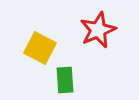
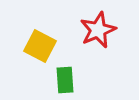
yellow square: moved 2 px up
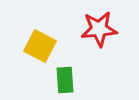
red star: moved 1 px right, 1 px up; rotated 18 degrees clockwise
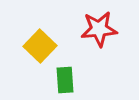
yellow square: rotated 16 degrees clockwise
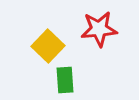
yellow square: moved 8 px right
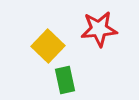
green rectangle: rotated 8 degrees counterclockwise
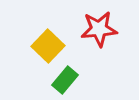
green rectangle: rotated 52 degrees clockwise
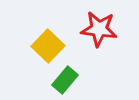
red star: rotated 12 degrees clockwise
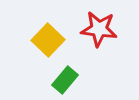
yellow square: moved 6 px up
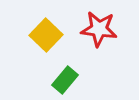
yellow square: moved 2 px left, 5 px up
